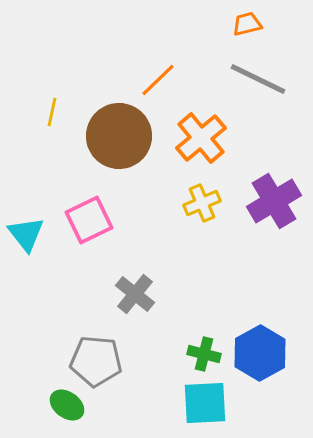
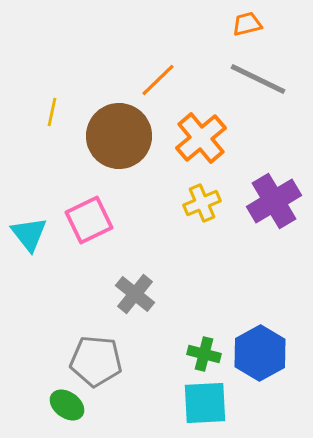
cyan triangle: moved 3 px right
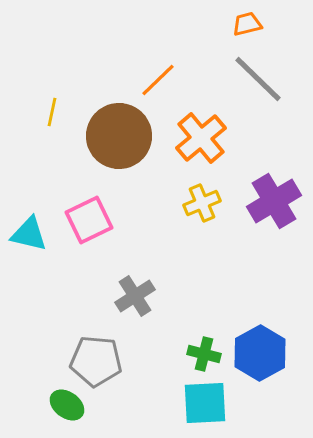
gray line: rotated 18 degrees clockwise
cyan triangle: rotated 39 degrees counterclockwise
gray cross: moved 2 px down; rotated 18 degrees clockwise
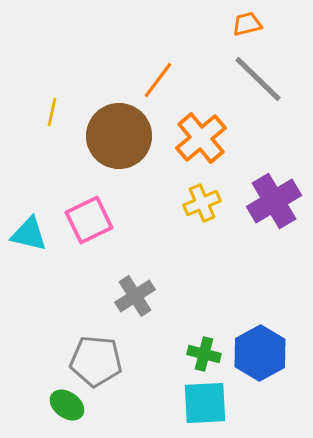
orange line: rotated 9 degrees counterclockwise
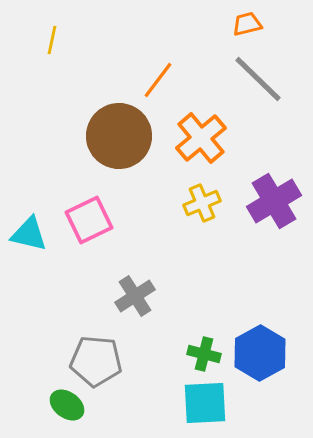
yellow line: moved 72 px up
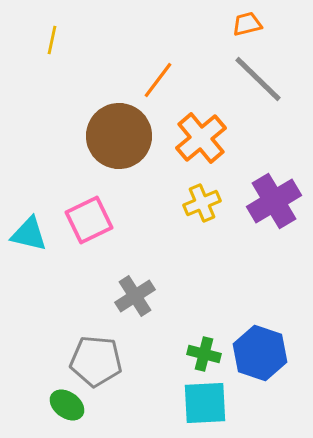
blue hexagon: rotated 12 degrees counterclockwise
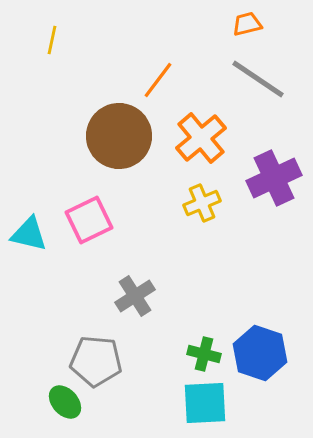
gray line: rotated 10 degrees counterclockwise
purple cross: moved 23 px up; rotated 6 degrees clockwise
green ellipse: moved 2 px left, 3 px up; rotated 12 degrees clockwise
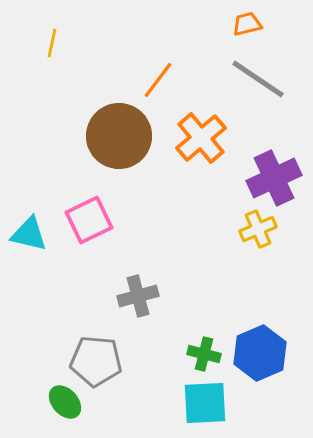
yellow line: moved 3 px down
yellow cross: moved 56 px right, 26 px down
gray cross: moved 3 px right; rotated 18 degrees clockwise
blue hexagon: rotated 18 degrees clockwise
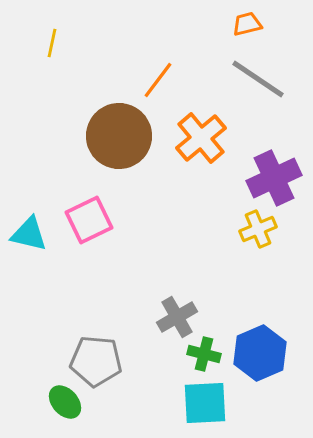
gray cross: moved 39 px right, 21 px down; rotated 15 degrees counterclockwise
